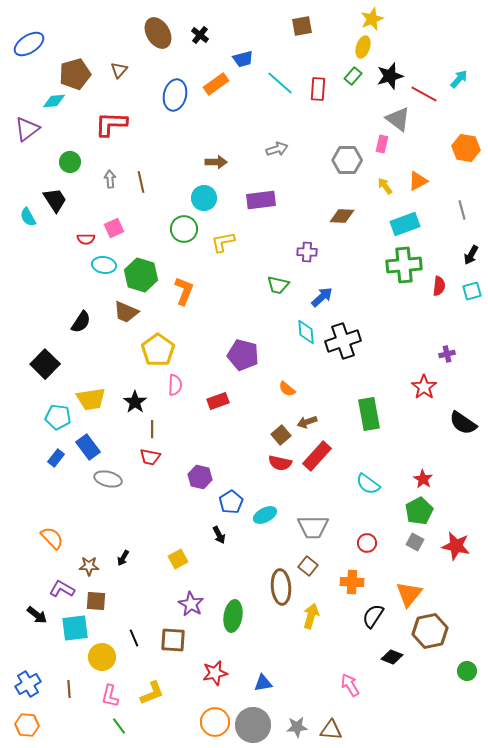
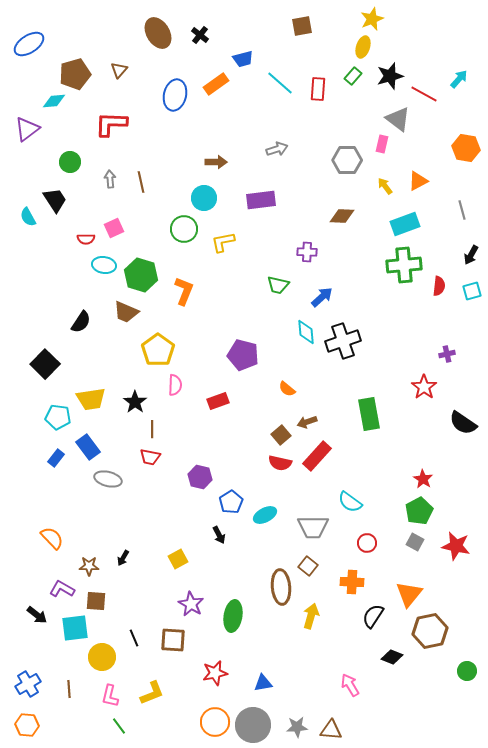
cyan semicircle at (368, 484): moved 18 px left, 18 px down
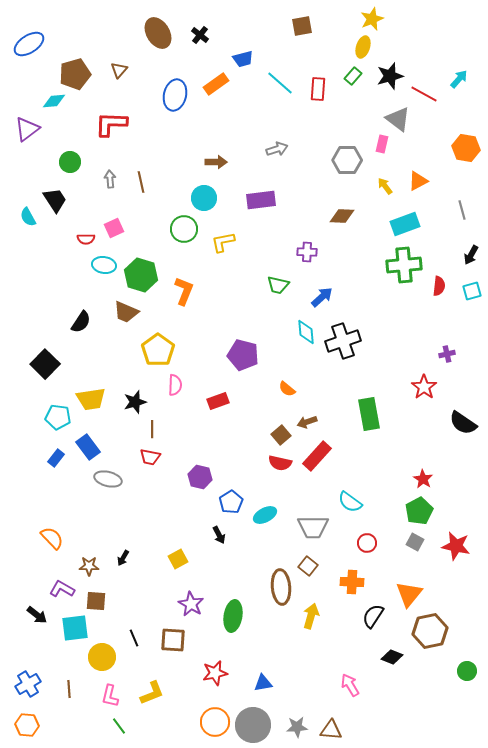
black star at (135, 402): rotated 20 degrees clockwise
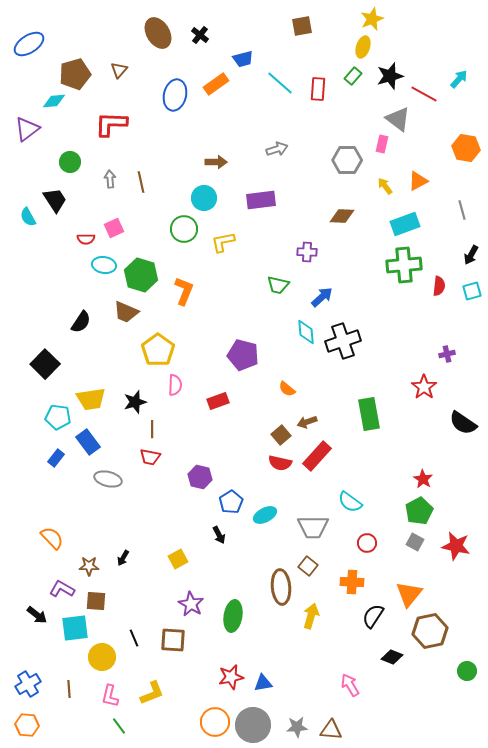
blue rectangle at (88, 447): moved 5 px up
red star at (215, 673): moved 16 px right, 4 px down
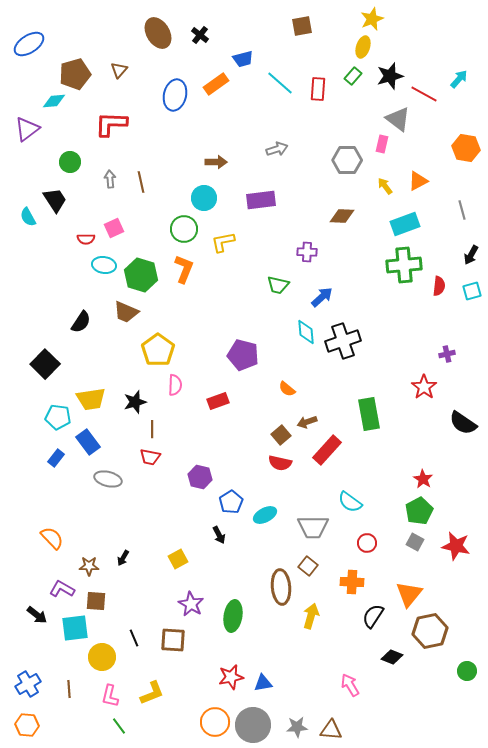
orange L-shape at (184, 291): moved 22 px up
red rectangle at (317, 456): moved 10 px right, 6 px up
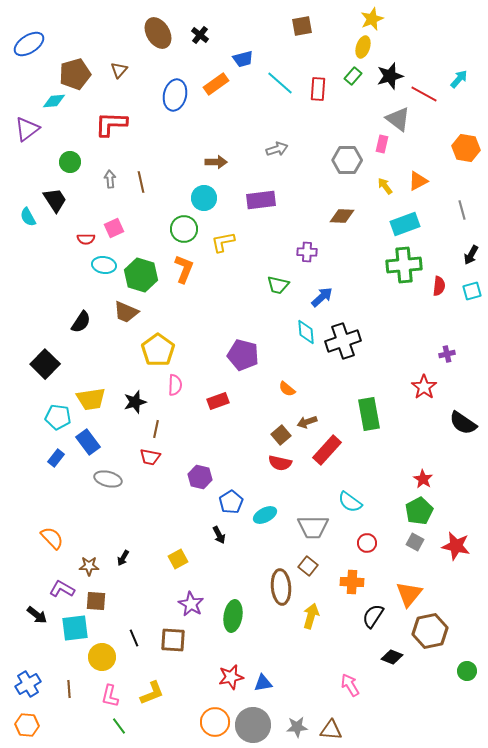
brown line at (152, 429): moved 4 px right; rotated 12 degrees clockwise
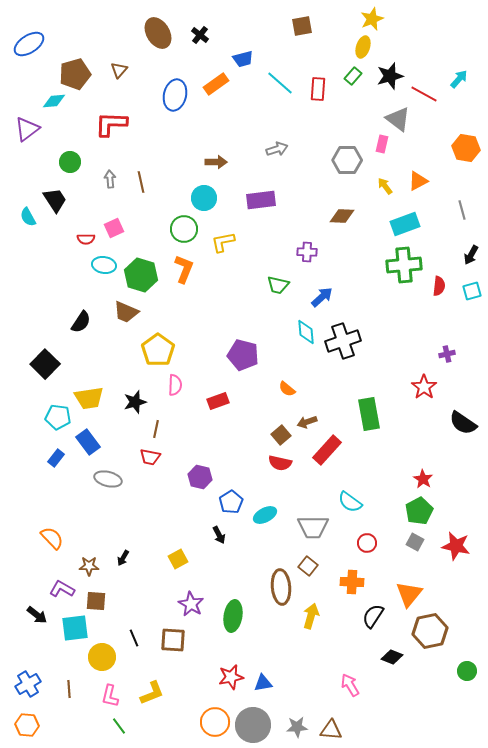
yellow trapezoid at (91, 399): moved 2 px left, 1 px up
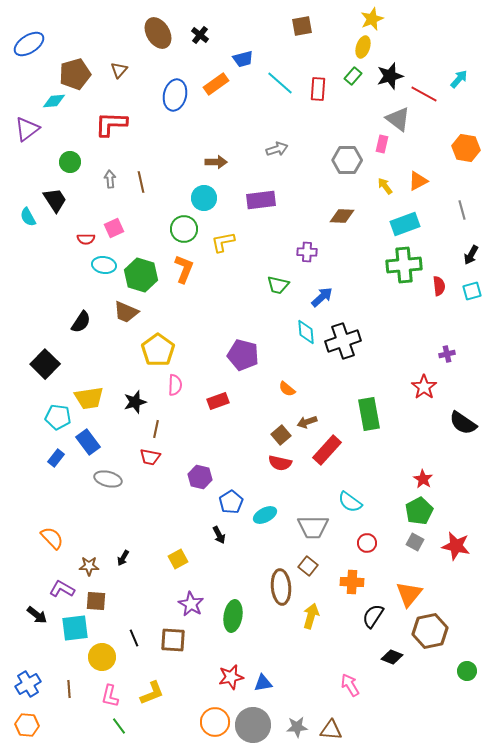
red semicircle at (439, 286): rotated 12 degrees counterclockwise
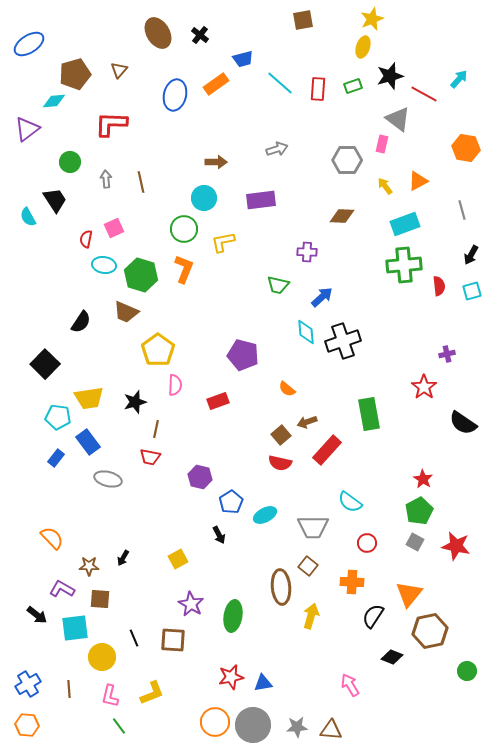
brown square at (302, 26): moved 1 px right, 6 px up
green rectangle at (353, 76): moved 10 px down; rotated 30 degrees clockwise
gray arrow at (110, 179): moved 4 px left
red semicircle at (86, 239): rotated 102 degrees clockwise
brown square at (96, 601): moved 4 px right, 2 px up
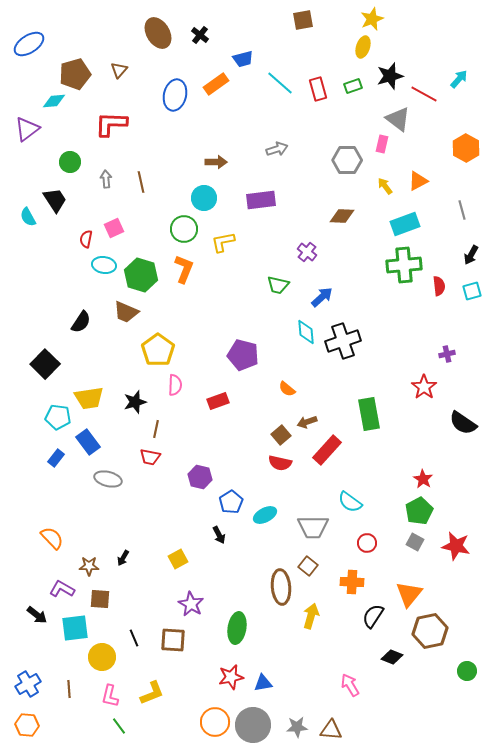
red rectangle at (318, 89): rotated 20 degrees counterclockwise
orange hexagon at (466, 148): rotated 20 degrees clockwise
purple cross at (307, 252): rotated 36 degrees clockwise
green ellipse at (233, 616): moved 4 px right, 12 px down
